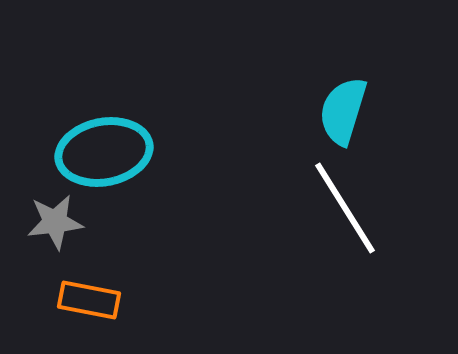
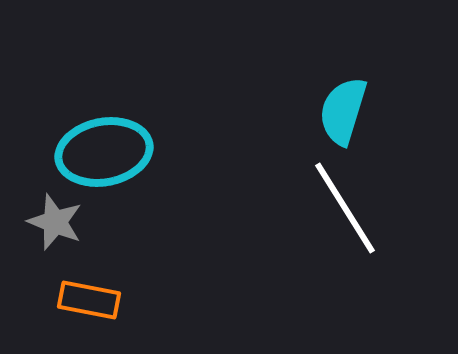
gray star: rotated 28 degrees clockwise
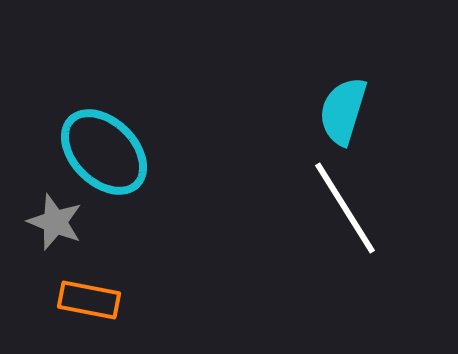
cyan ellipse: rotated 56 degrees clockwise
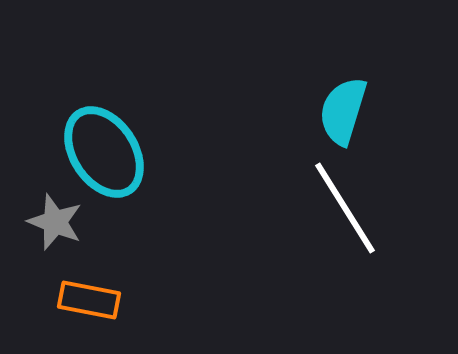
cyan ellipse: rotated 12 degrees clockwise
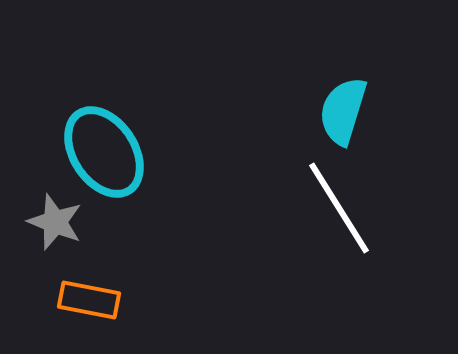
white line: moved 6 px left
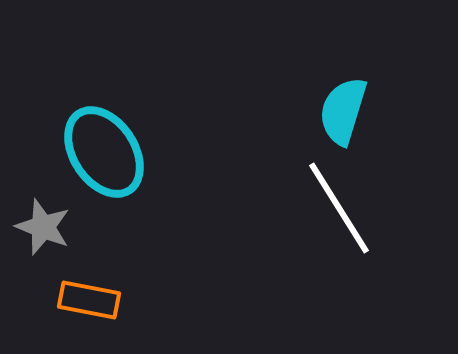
gray star: moved 12 px left, 5 px down
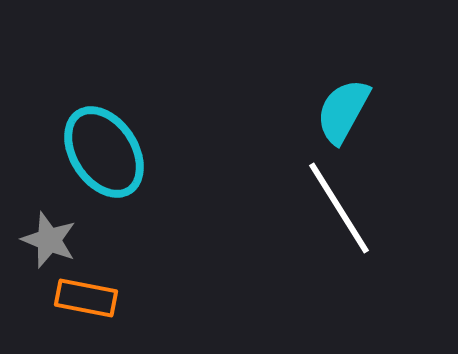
cyan semicircle: rotated 12 degrees clockwise
gray star: moved 6 px right, 13 px down
orange rectangle: moved 3 px left, 2 px up
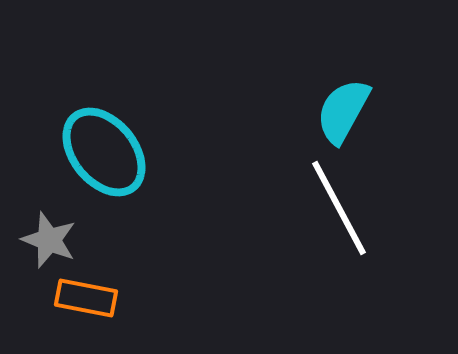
cyan ellipse: rotated 6 degrees counterclockwise
white line: rotated 4 degrees clockwise
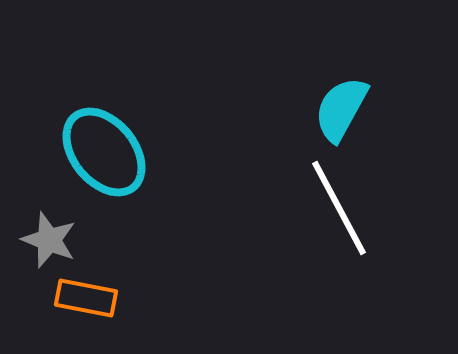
cyan semicircle: moved 2 px left, 2 px up
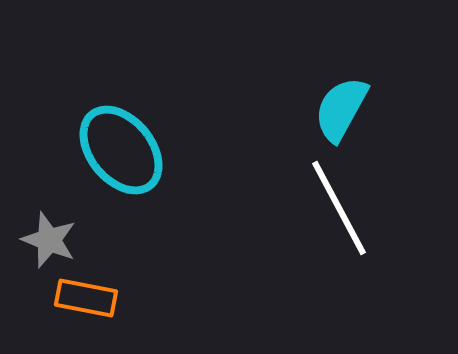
cyan ellipse: moved 17 px right, 2 px up
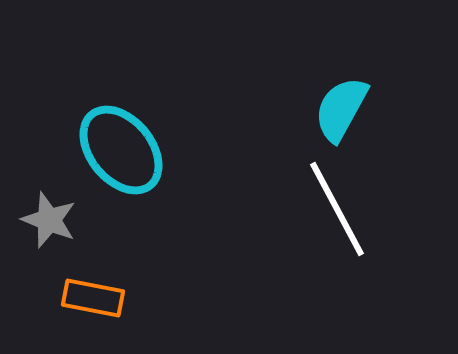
white line: moved 2 px left, 1 px down
gray star: moved 20 px up
orange rectangle: moved 7 px right
